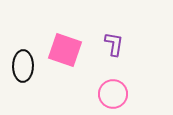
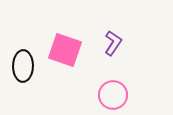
purple L-shape: moved 1 px left, 1 px up; rotated 25 degrees clockwise
pink circle: moved 1 px down
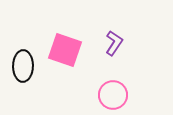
purple L-shape: moved 1 px right
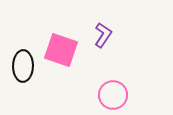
purple L-shape: moved 11 px left, 8 px up
pink square: moved 4 px left
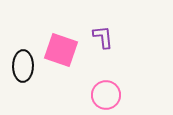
purple L-shape: moved 2 px down; rotated 40 degrees counterclockwise
pink circle: moved 7 px left
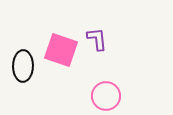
purple L-shape: moved 6 px left, 2 px down
pink circle: moved 1 px down
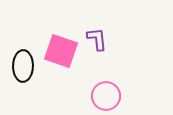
pink square: moved 1 px down
